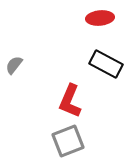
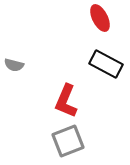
red ellipse: rotated 68 degrees clockwise
gray semicircle: rotated 114 degrees counterclockwise
red L-shape: moved 4 px left
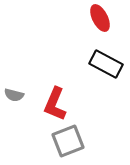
gray semicircle: moved 30 px down
red L-shape: moved 11 px left, 3 px down
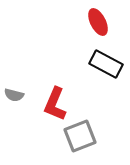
red ellipse: moved 2 px left, 4 px down
gray square: moved 12 px right, 5 px up
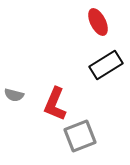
black rectangle: moved 1 px down; rotated 60 degrees counterclockwise
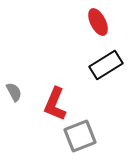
gray semicircle: moved 3 px up; rotated 132 degrees counterclockwise
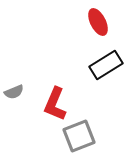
gray semicircle: rotated 96 degrees clockwise
gray square: moved 1 px left
